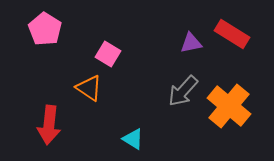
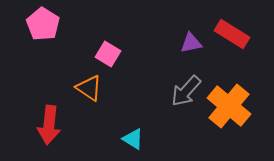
pink pentagon: moved 2 px left, 5 px up
gray arrow: moved 3 px right
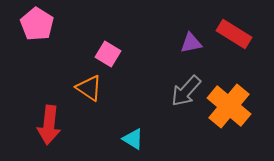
pink pentagon: moved 6 px left
red rectangle: moved 2 px right
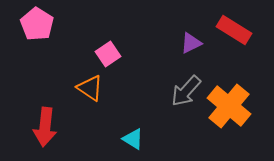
red rectangle: moved 4 px up
purple triangle: rotated 15 degrees counterclockwise
pink square: rotated 25 degrees clockwise
orange triangle: moved 1 px right
red arrow: moved 4 px left, 2 px down
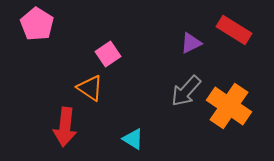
orange cross: rotated 6 degrees counterclockwise
red arrow: moved 20 px right
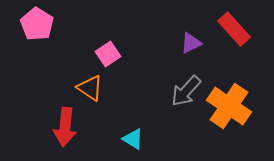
red rectangle: moved 1 px up; rotated 16 degrees clockwise
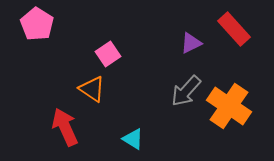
orange triangle: moved 2 px right, 1 px down
red arrow: rotated 150 degrees clockwise
